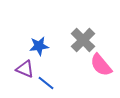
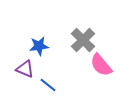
blue line: moved 2 px right, 2 px down
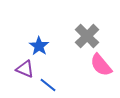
gray cross: moved 4 px right, 4 px up
blue star: rotated 30 degrees counterclockwise
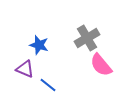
gray cross: moved 2 px down; rotated 15 degrees clockwise
blue star: moved 1 px up; rotated 18 degrees counterclockwise
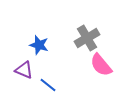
purple triangle: moved 1 px left, 1 px down
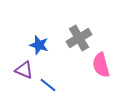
gray cross: moved 8 px left
pink semicircle: rotated 25 degrees clockwise
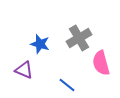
blue star: moved 1 px right, 1 px up
pink semicircle: moved 2 px up
blue line: moved 19 px right
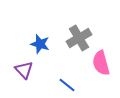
purple triangle: rotated 24 degrees clockwise
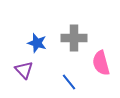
gray cross: moved 5 px left; rotated 30 degrees clockwise
blue star: moved 3 px left, 1 px up
blue line: moved 2 px right, 3 px up; rotated 12 degrees clockwise
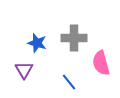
purple triangle: rotated 12 degrees clockwise
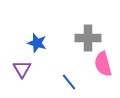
gray cross: moved 14 px right
pink semicircle: moved 2 px right, 1 px down
purple triangle: moved 2 px left, 1 px up
